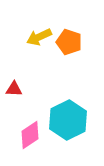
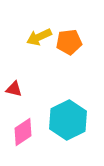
orange pentagon: rotated 25 degrees counterclockwise
red triangle: rotated 12 degrees clockwise
pink diamond: moved 7 px left, 3 px up
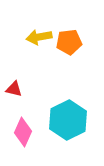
yellow arrow: rotated 15 degrees clockwise
pink diamond: rotated 32 degrees counterclockwise
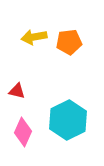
yellow arrow: moved 5 px left
red triangle: moved 3 px right, 2 px down
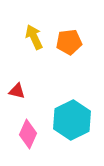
yellow arrow: rotated 75 degrees clockwise
cyan hexagon: moved 4 px right
pink diamond: moved 5 px right, 2 px down
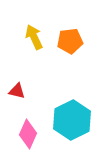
orange pentagon: moved 1 px right, 1 px up
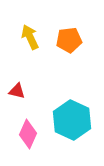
yellow arrow: moved 4 px left
orange pentagon: moved 1 px left, 1 px up
cyan hexagon: rotated 9 degrees counterclockwise
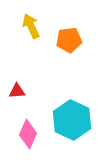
yellow arrow: moved 1 px right, 11 px up
red triangle: rotated 18 degrees counterclockwise
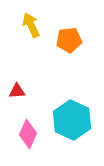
yellow arrow: moved 1 px up
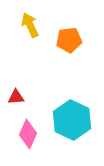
yellow arrow: moved 1 px left
red triangle: moved 1 px left, 6 px down
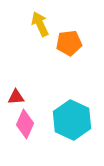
yellow arrow: moved 10 px right, 1 px up
orange pentagon: moved 3 px down
pink diamond: moved 3 px left, 10 px up
